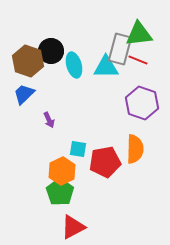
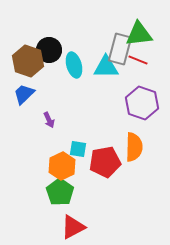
black circle: moved 2 px left, 1 px up
orange semicircle: moved 1 px left, 2 px up
orange hexagon: moved 5 px up
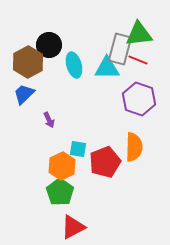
black circle: moved 5 px up
brown hexagon: moved 1 px down; rotated 12 degrees clockwise
cyan triangle: moved 1 px right, 1 px down
purple hexagon: moved 3 px left, 4 px up
red pentagon: rotated 12 degrees counterclockwise
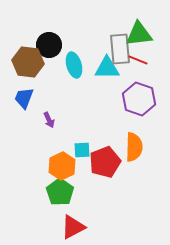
gray rectangle: rotated 20 degrees counterclockwise
brown hexagon: rotated 24 degrees counterclockwise
blue trapezoid: moved 4 px down; rotated 25 degrees counterclockwise
cyan square: moved 4 px right, 1 px down; rotated 12 degrees counterclockwise
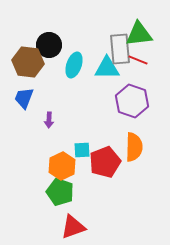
cyan ellipse: rotated 35 degrees clockwise
purple hexagon: moved 7 px left, 2 px down
purple arrow: rotated 28 degrees clockwise
green pentagon: rotated 16 degrees counterclockwise
red triangle: rotated 8 degrees clockwise
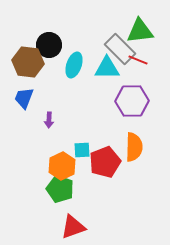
green triangle: moved 1 px right, 3 px up
gray rectangle: rotated 40 degrees counterclockwise
purple hexagon: rotated 20 degrees counterclockwise
green pentagon: moved 3 px up
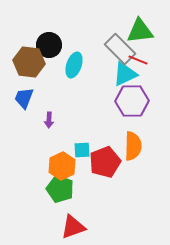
brown hexagon: moved 1 px right
cyan triangle: moved 18 px right, 6 px down; rotated 24 degrees counterclockwise
orange semicircle: moved 1 px left, 1 px up
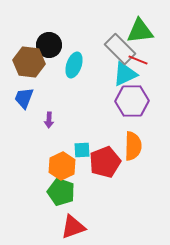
green pentagon: moved 1 px right, 3 px down
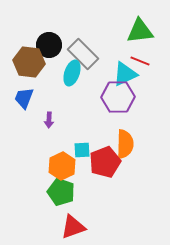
gray rectangle: moved 37 px left, 5 px down
red line: moved 2 px right, 1 px down
cyan ellipse: moved 2 px left, 8 px down
purple hexagon: moved 14 px left, 4 px up
orange semicircle: moved 8 px left, 2 px up
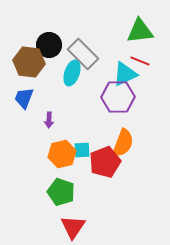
orange semicircle: moved 2 px left, 1 px up; rotated 20 degrees clockwise
orange hexagon: moved 12 px up; rotated 12 degrees clockwise
red triangle: rotated 36 degrees counterclockwise
